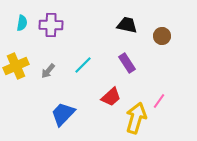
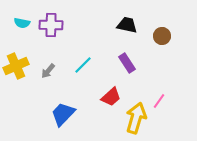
cyan semicircle: rotated 91 degrees clockwise
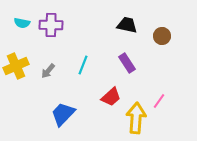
cyan line: rotated 24 degrees counterclockwise
yellow arrow: rotated 12 degrees counterclockwise
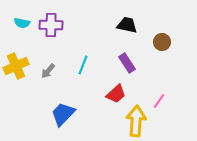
brown circle: moved 6 px down
red trapezoid: moved 5 px right, 3 px up
yellow arrow: moved 3 px down
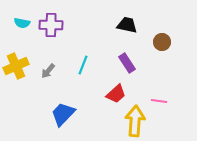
pink line: rotated 63 degrees clockwise
yellow arrow: moved 1 px left
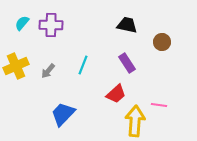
cyan semicircle: rotated 119 degrees clockwise
pink line: moved 4 px down
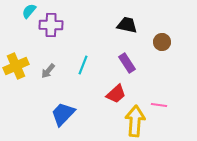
cyan semicircle: moved 7 px right, 12 px up
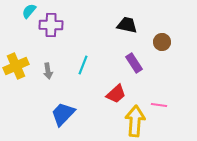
purple rectangle: moved 7 px right
gray arrow: rotated 49 degrees counterclockwise
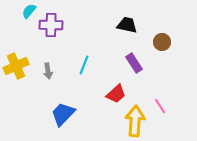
cyan line: moved 1 px right
pink line: moved 1 px right, 1 px down; rotated 49 degrees clockwise
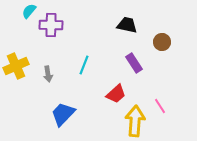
gray arrow: moved 3 px down
